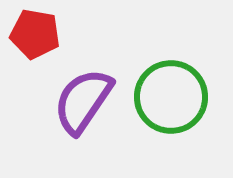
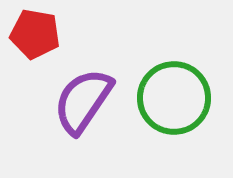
green circle: moved 3 px right, 1 px down
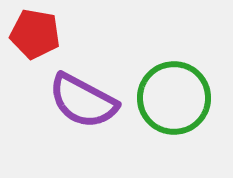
purple semicircle: rotated 96 degrees counterclockwise
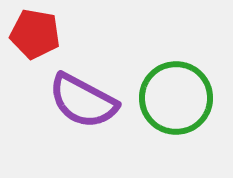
green circle: moved 2 px right
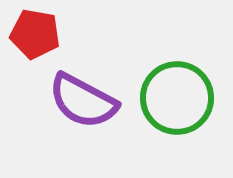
green circle: moved 1 px right
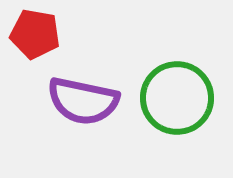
purple semicircle: rotated 16 degrees counterclockwise
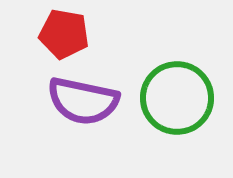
red pentagon: moved 29 px right
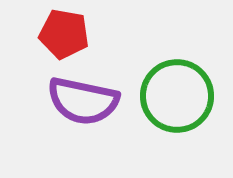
green circle: moved 2 px up
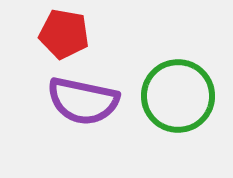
green circle: moved 1 px right
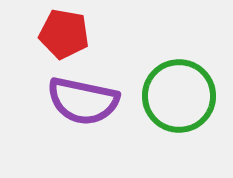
green circle: moved 1 px right
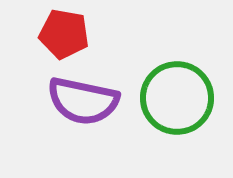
green circle: moved 2 px left, 2 px down
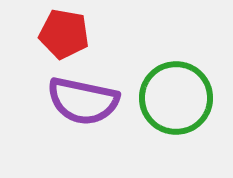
green circle: moved 1 px left
